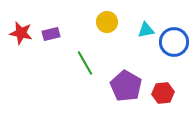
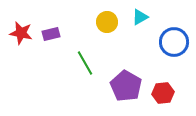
cyan triangle: moved 6 px left, 13 px up; rotated 18 degrees counterclockwise
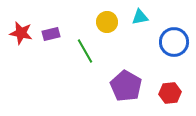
cyan triangle: rotated 18 degrees clockwise
green line: moved 12 px up
red hexagon: moved 7 px right
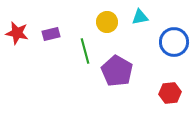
red star: moved 4 px left
green line: rotated 15 degrees clockwise
purple pentagon: moved 9 px left, 15 px up
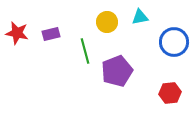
purple pentagon: rotated 20 degrees clockwise
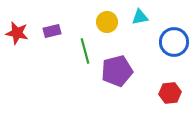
purple rectangle: moved 1 px right, 3 px up
purple pentagon: rotated 8 degrees clockwise
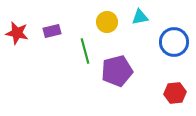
red hexagon: moved 5 px right
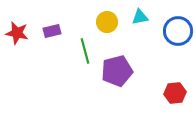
blue circle: moved 4 px right, 11 px up
